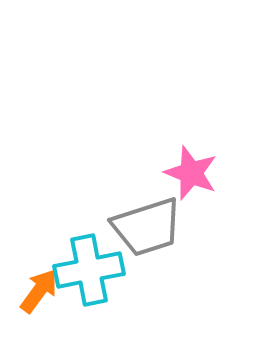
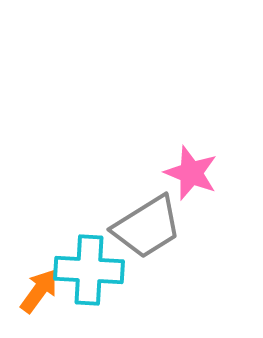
gray trapezoid: rotated 14 degrees counterclockwise
cyan cross: rotated 14 degrees clockwise
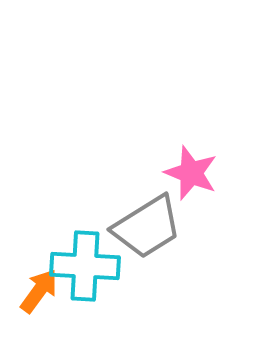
cyan cross: moved 4 px left, 4 px up
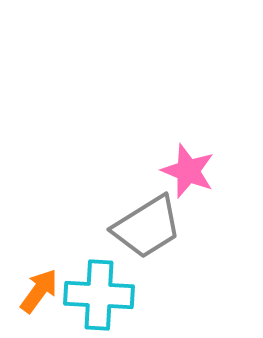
pink star: moved 3 px left, 2 px up
cyan cross: moved 14 px right, 29 px down
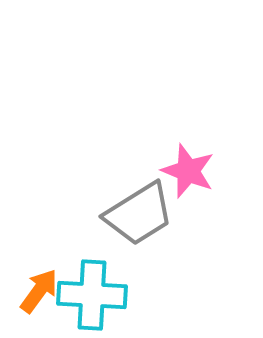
gray trapezoid: moved 8 px left, 13 px up
cyan cross: moved 7 px left
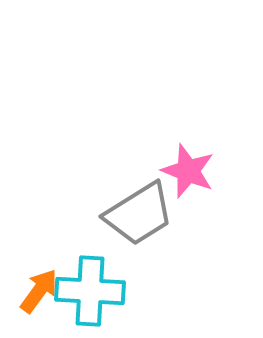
cyan cross: moved 2 px left, 4 px up
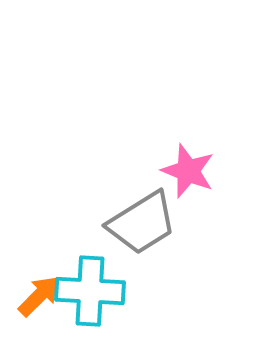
gray trapezoid: moved 3 px right, 9 px down
orange arrow: moved 5 px down; rotated 9 degrees clockwise
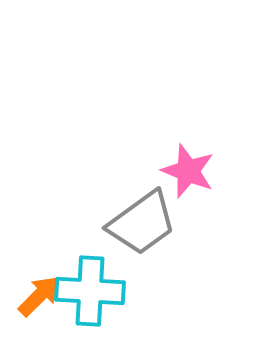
gray trapezoid: rotated 4 degrees counterclockwise
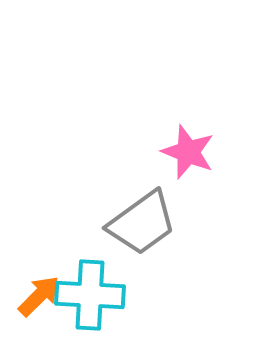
pink star: moved 19 px up
cyan cross: moved 4 px down
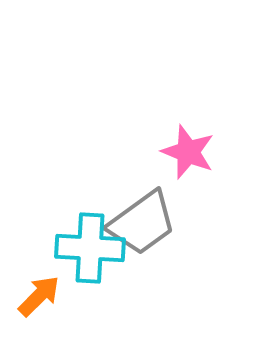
cyan cross: moved 47 px up
